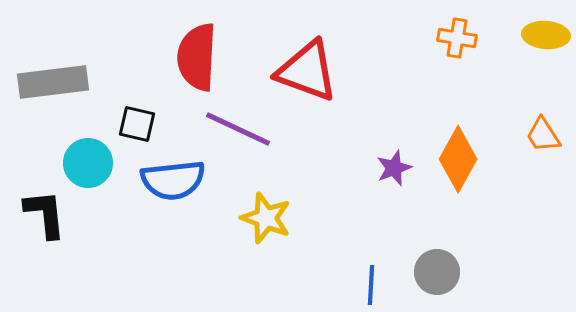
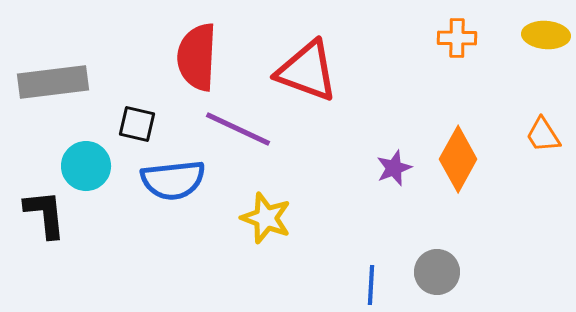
orange cross: rotated 9 degrees counterclockwise
cyan circle: moved 2 px left, 3 px down
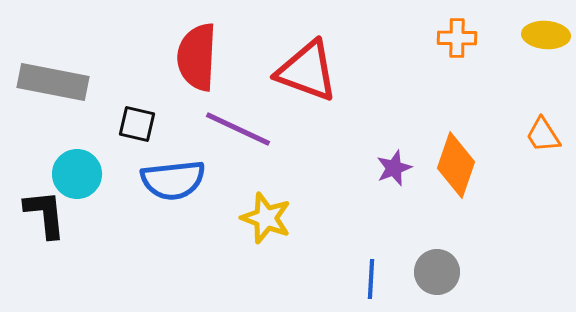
gray rectangle: rotated 18 degrees clockwise
orange diamond: moved 2 px left, 6 px down; rotated 10 degrees counterclockwise
cyan circle: moved 9 px left, 8 px down
blue line: moved 6 px up
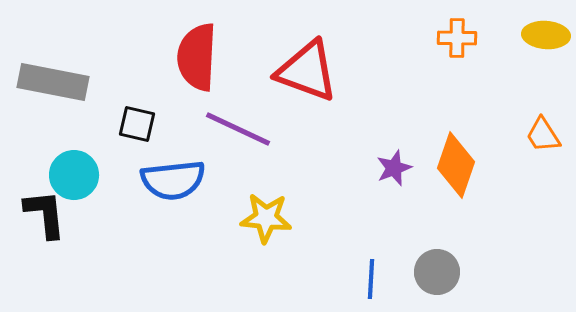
cyan circle: moved 3 px left, 1 px down
yellow star: rotated 15 degrees counterclockwise
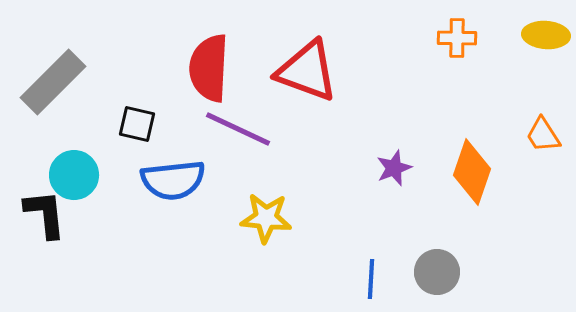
red semicircle: moved 12 px right, 11 px down
gray rectangle: rotated 56 degrees counterclockwise
orange diamond: moved 16 px right, 7 px down
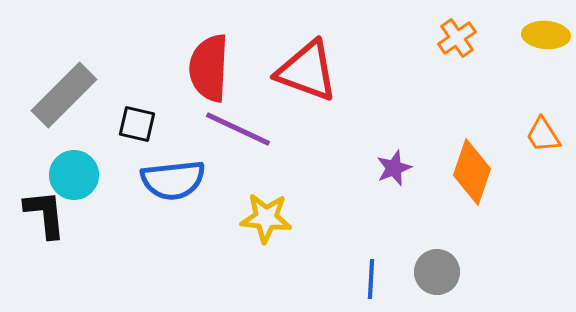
orange cross: rotated 36 degrees counterclockwise
gray rectangle: moved 11 px right, 13 px down
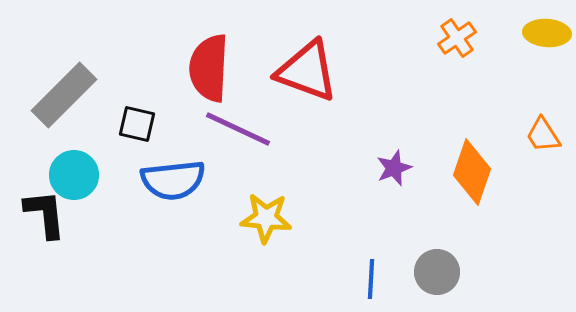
yellow ellipse: moved 1 px right, 2 px up
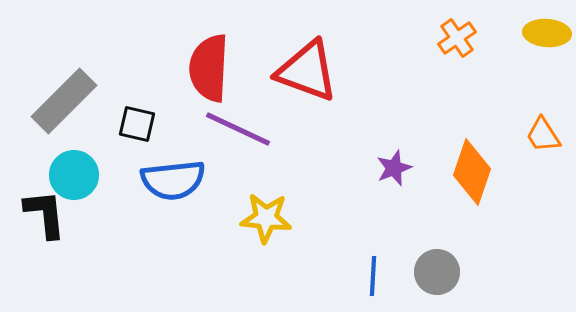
gray rectangle: moved 6 px down
blue line: moved 2 px right, 3 px up
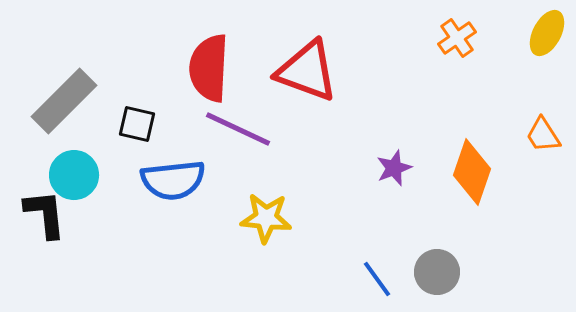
yellow ellipse: rotated 66 degrees counterclockwise
blue line: moved 4 px right, 3 px down; rotated 39 degrees counterclockwise
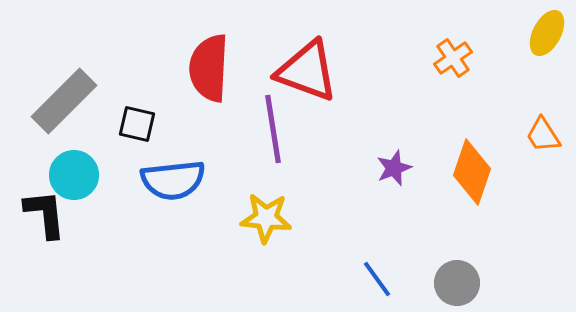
orange cross: moved 4 px left, 20 px down
purple line: moved 35 px right; rotated 56 degrees clockwise
gray circle: moved 20 px right, 11 px down
